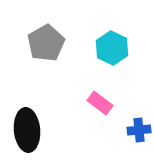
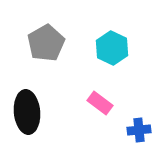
black ellipse: moved 18 px up
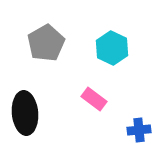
pink rectangle: moved 6 px left, 4 px up
black ellipse: moved 2 px left, 1 px down
